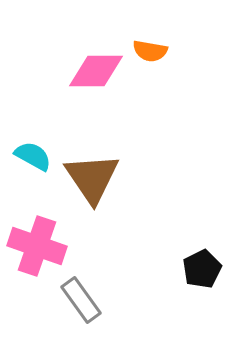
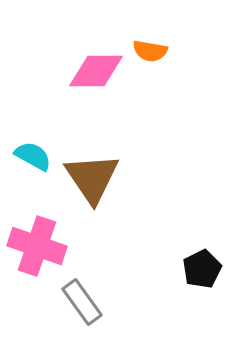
gray rectangle: moved 1 px right, 2 px down
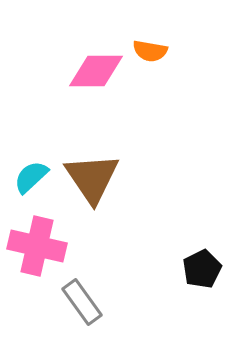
cyan semicircle: moved 2 px left, 21 px down; rotated 72 degrees counterclockwise
pink cross: rotated 6 degrees counterclockwise
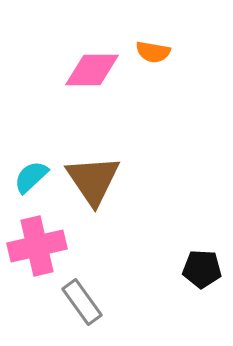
orange semicircle: moved 3 px right, 1 px down
pink diamond: moved 4 px left, 1 px up
brown triangle: moved 1 px right, 2 px down
pink cross: rotated 26 degrees counterclockwise
black pentagon: rotated 30 degrees clockwise
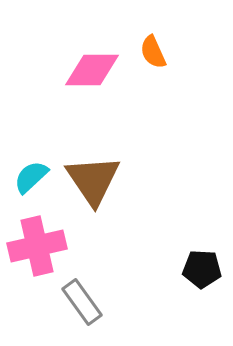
orange semicircle: rotated 56 degrees clockwise
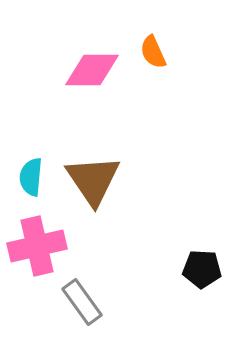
cyan semicircle: rotated 42 degrees counterclockwise
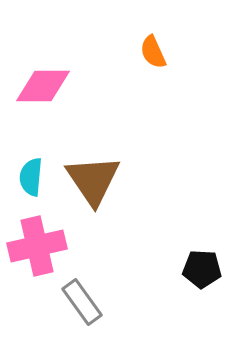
pink diamond: moved 49 px left, 16 px down
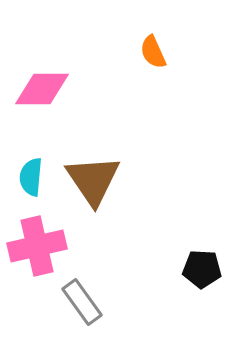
pink diamond: moved 1 px left, 3 px down
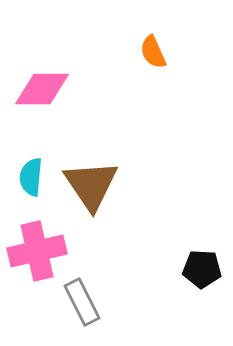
brown triangle: moved 2 px left, 5 px down
pink cross: moved 5 px down
gray rectangle: rotated 9 degrees clockwise
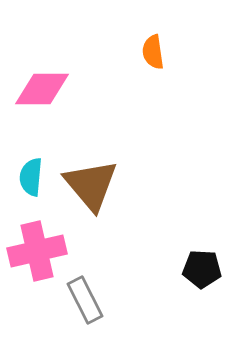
orange semicircle: rotated 16 degrees clockwise
brown triangle: rotated 6 degrees counterclockwise
gray rectangle: moved 3 px right, 2 px up
